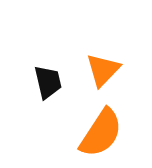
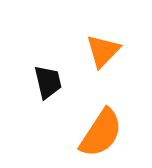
orange triangle: moved 19 px up
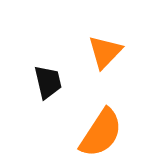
orange triangle: moved 2 px right, 1 px down
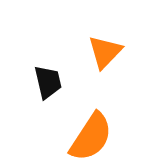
orange semicircle: moved 10 px left, 4 px down
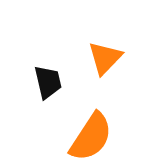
orange triangle: moved 6 px down
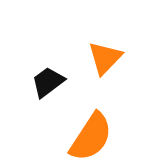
black trapezoid: rotated 114 degrees counterclockwise
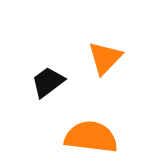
orange semicircle: rotated 116 degrees counterclockwise
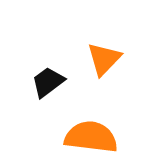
orange triangle: moved 1 px left, 1 px down
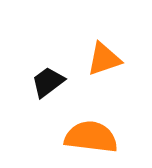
orange triangle: rotated 27 degrees clockwise
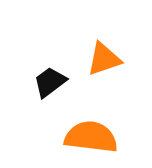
black trapezoid: moved 2 px right
